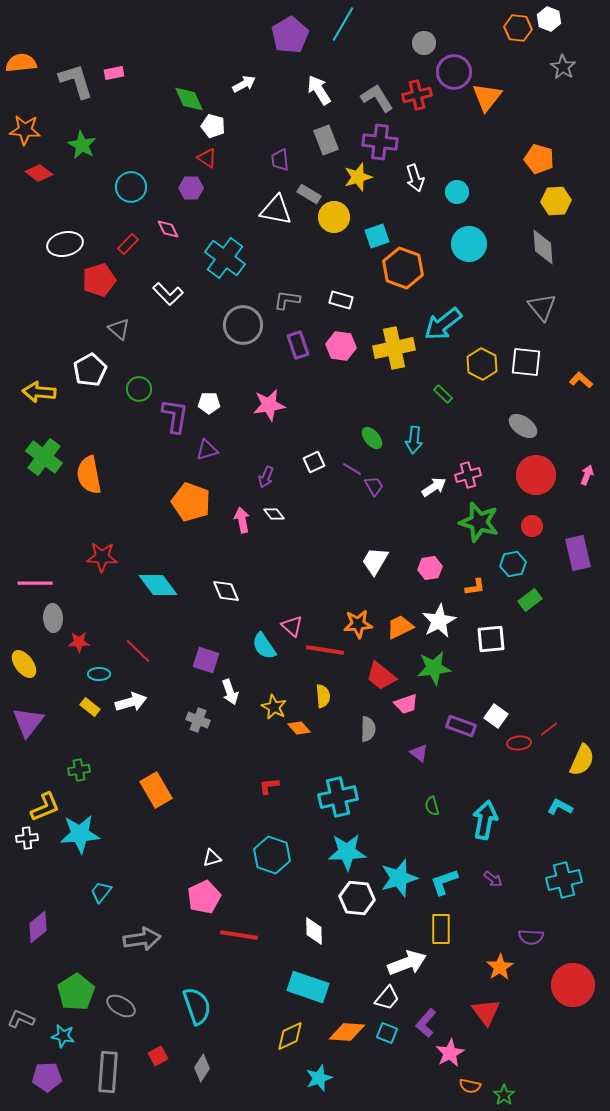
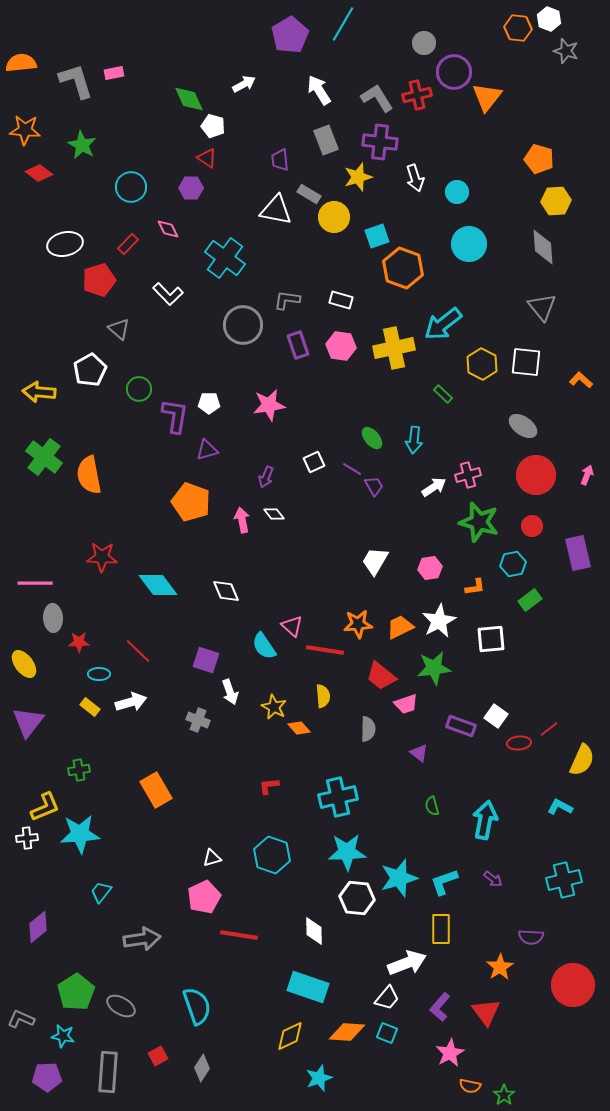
gray star at (563, 67): moved 3 px right, 16 px up; rotated 15 degrees counterclockwise
purple L-shape at (426, 1023): moved 14 px right, 16 px up
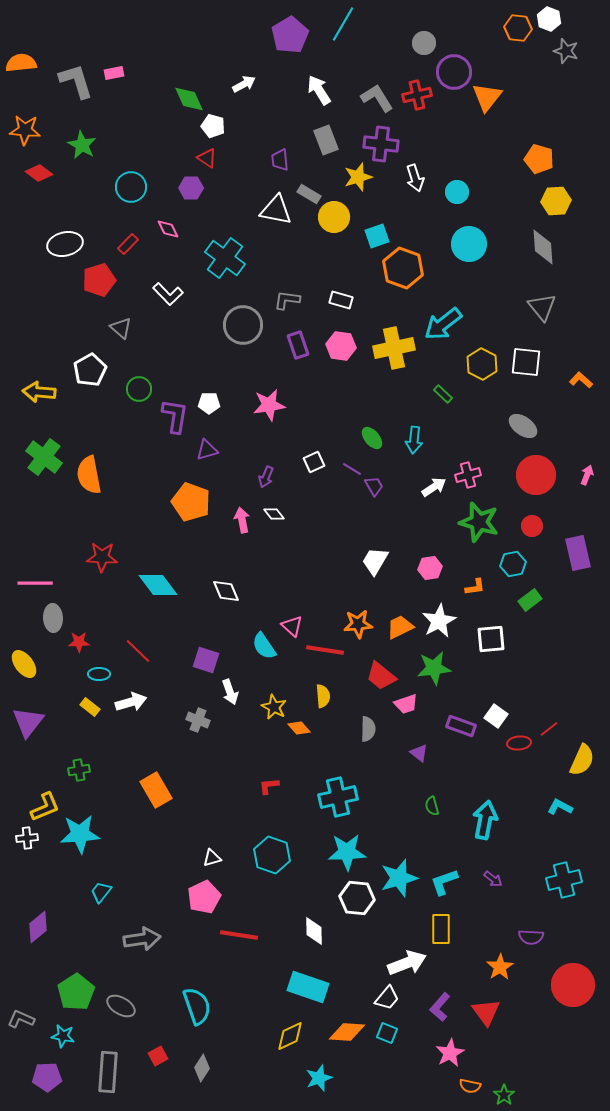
purple cross at (380, 142): moved 1 px right, 2 px down
gray triangle at (119, 329): moved 2 px right, 1 px up
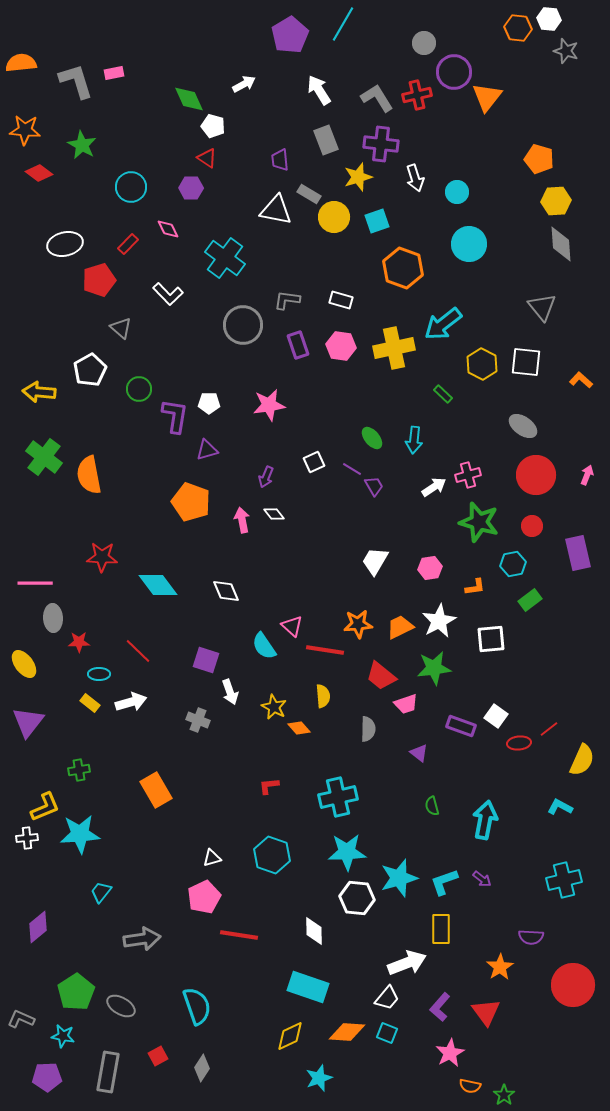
white hexagon at (549, 19): rotated 15 degrees counterclockwise
cyan square at (377, 236): moved 15 px up
gray diamond at (543, 247): moved 18 px right, 3 px up
yellow rectangle at (90, 707): moved 4 px up
purple arrow at (493, 879): moved 11 px left
gray rectangle at (108, 1072): rotated 6 degrees clockwise
